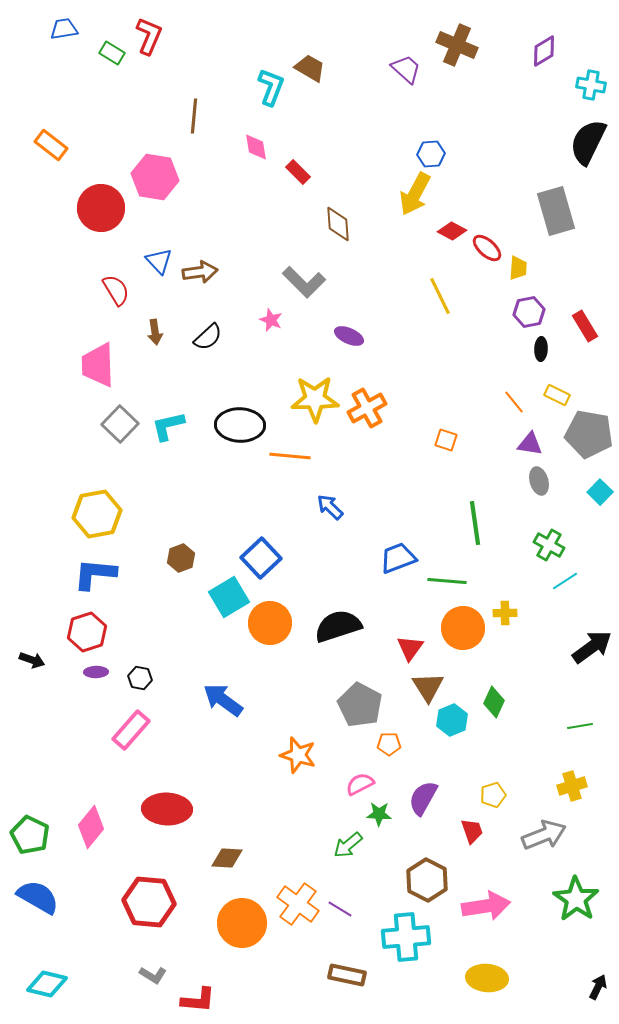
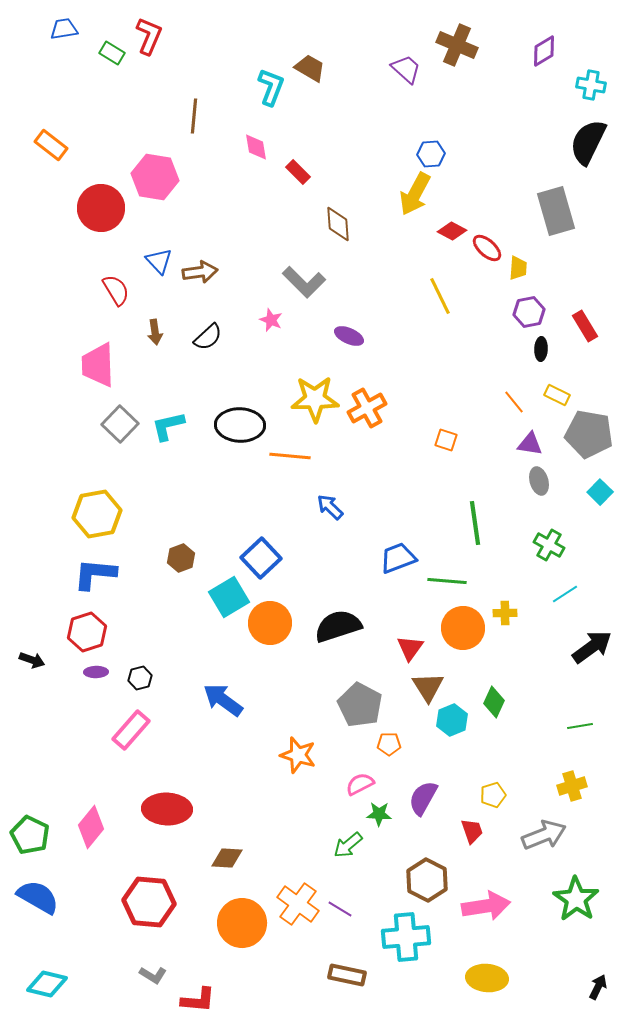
cyan line at (565, 581): moved 13 px down
black hexagon at (140, 678): rotated 25 degrees counterclockwise
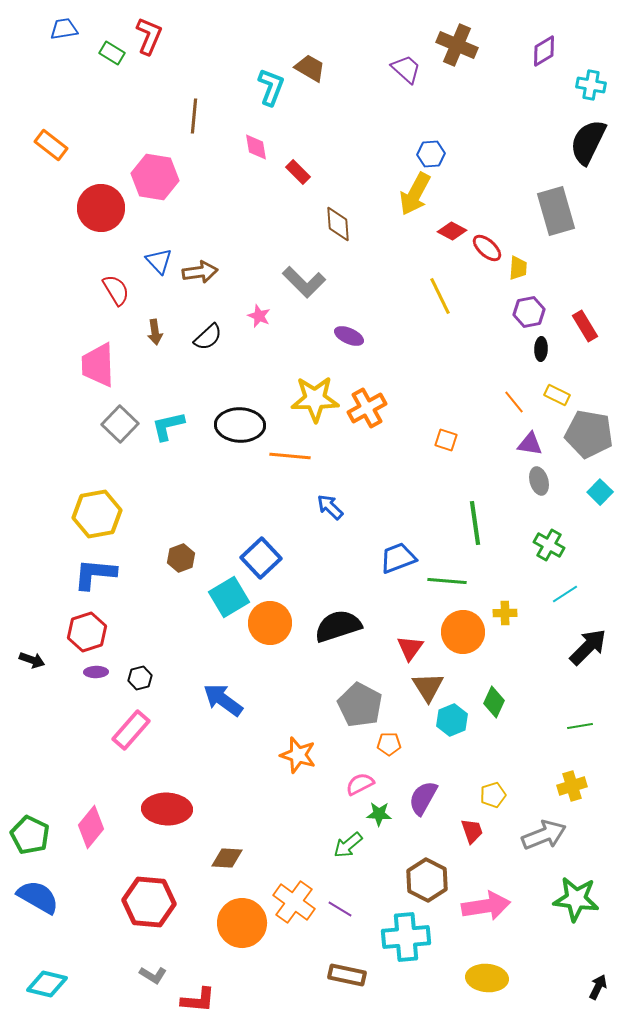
pink star at (271, 320): moved 12 px left, 4 px up
orange circle at (463, 628): moved 4 px down
black arrow at (592, 647): moved 4 px left; rotated 9 degrees counterclockwise
green star at (576, 899): rotated 27 degrees counterclockwise
orange cross at (298, 904): moved 4 px left, 2 px up
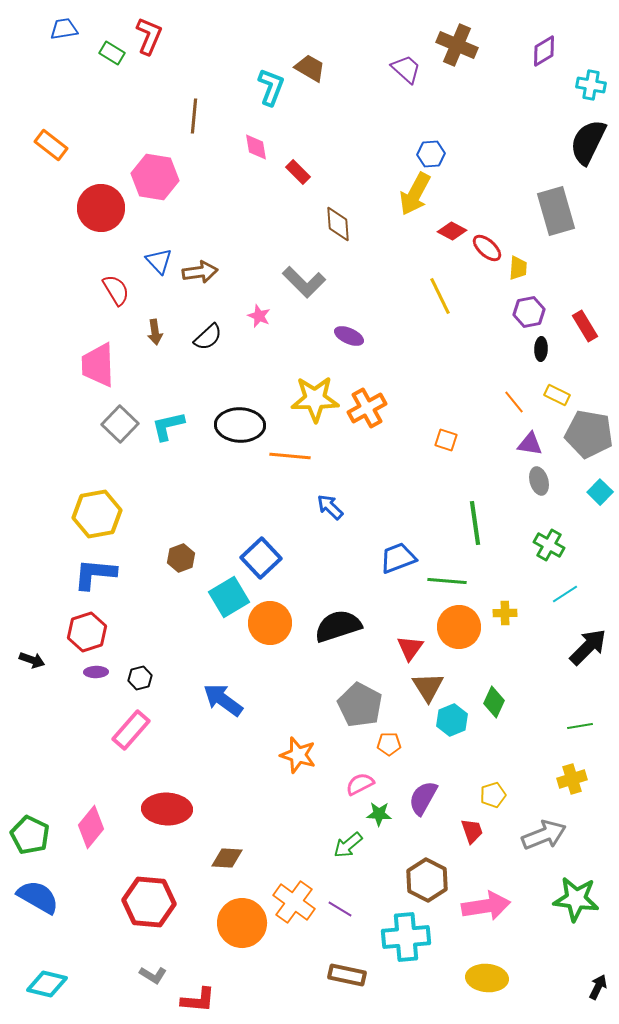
orange circle at (463, 632): moved 4 px left, 5 px up
yellow cross at (572, 786): moved 7 px up
